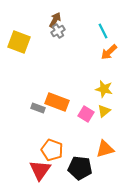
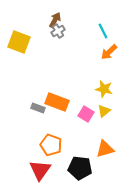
orange pentagon: moved 1 px left, 5 px up
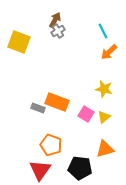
yellow triangle: moved 6 px down
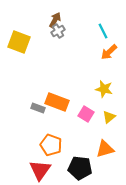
yellow triangle: moved 5 px right
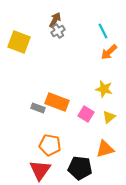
orange pentagon: moved 1 px left; rotated 10 degrees counterclockwise
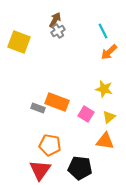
orange triangle: moved 8 px up; rotated 24 degrees clockwise
